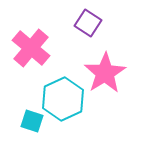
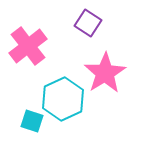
pink cross: moved 3 px left, 2 px up; rotated 12 degrees clockwise
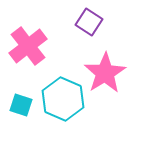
purple square: moved 1 px right, 1 px up
cyan hexagon: rotated 12 degrees counterclockwise
cyan square: moved 11 px left, 16 px up
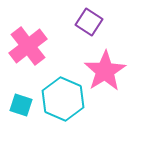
pink star: moved 2 px up
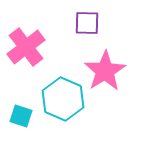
purple square: moved 2 px left, 1 px down; rotated 32 degrees counterclockwise
pink cross: moved 2 px left, 1 px down
cyan square: moved 11 px down
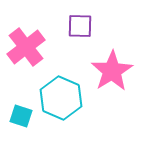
purple square: moved 7 px left, 3 px down
pink star: moved 7 px right
cyan hexagon: moved 2 px left, 1 px up
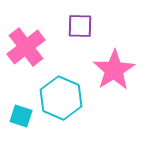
pink star: moved 2 px right, 1 px up
